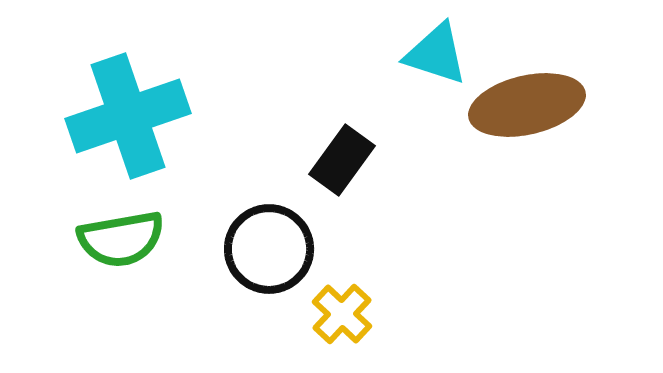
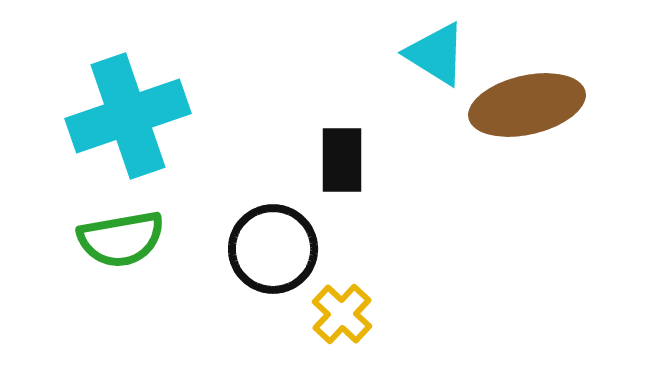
cyan triangle: rotated 14 degrees clockwise
black rectangle: rotated 36 degrees counterclockwise
black circle: moved 4 px right
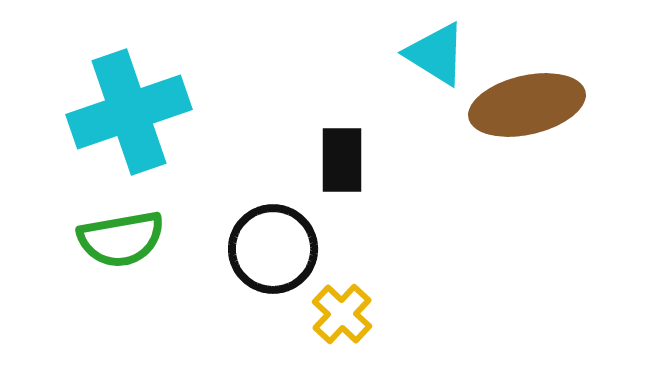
cyan cross: moved 1 px right, 4 px up
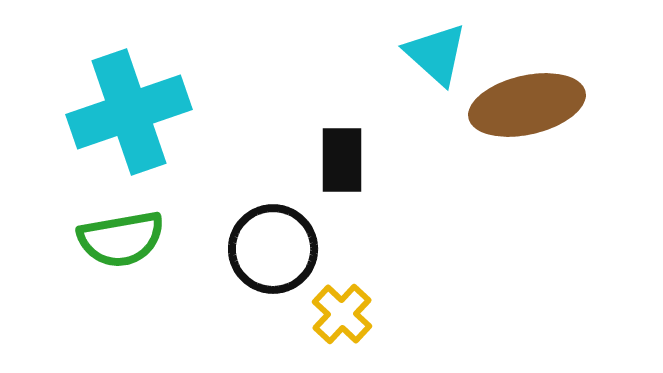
cyan triangle: rotated 10 degrees clockwise
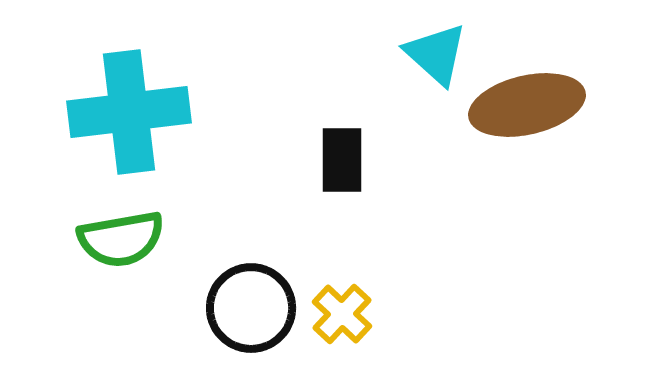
cyan cross: rotated 12 degrees clockwise
black circle: moved 22 px left, 59 px down
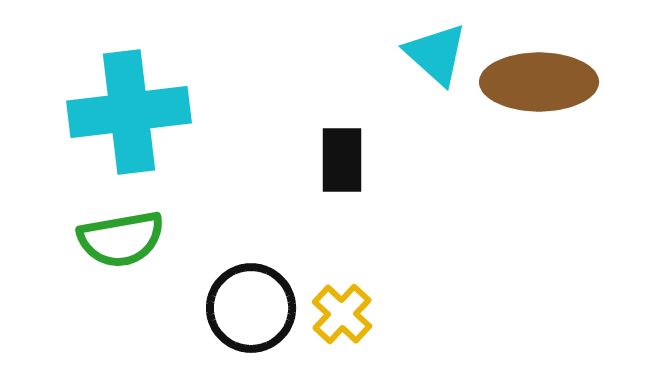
brown ellipse: moved 12 px right, 23 px up; rotated 13 degrees clockwise
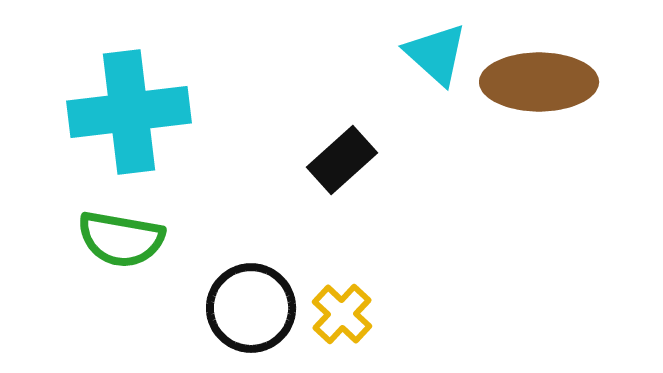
black rectangle: rotated 48 degrees clockwise
green semicircle: rotated 20 degrees clockwise
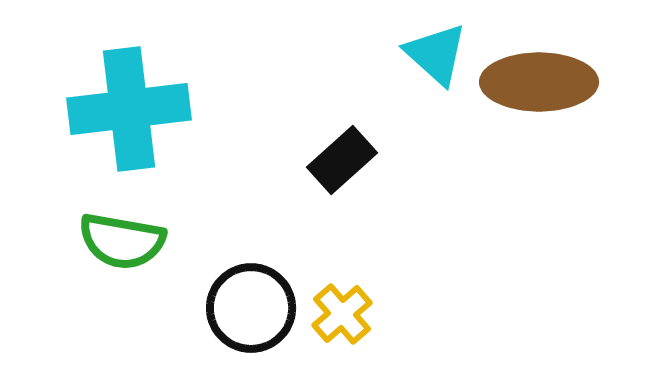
cyan cross: moved 3 px up
green semicircle: moved 1 px right, 2 px down
yellow cross: rotated 6 degrees clockwise
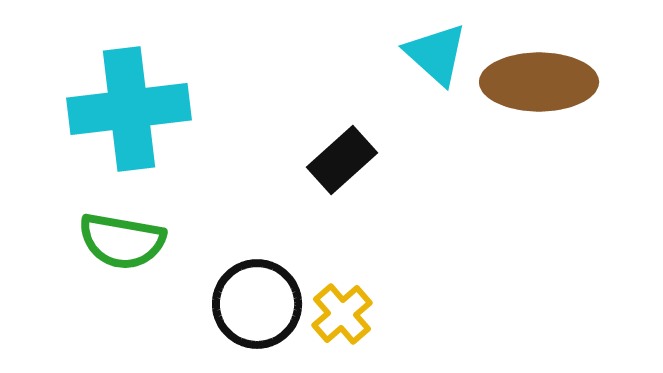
black circle: moved 6 px right, 4 px up
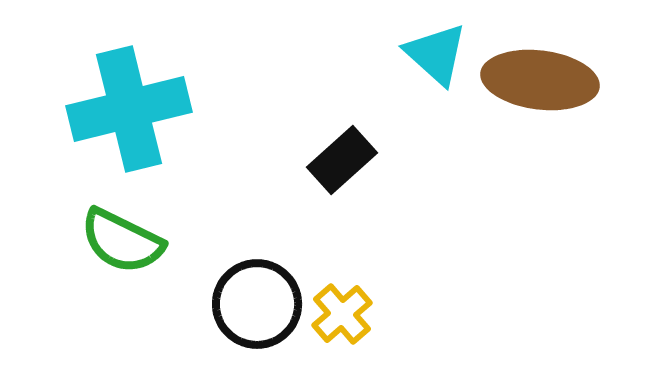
brown ellipse: moved 1 px right, 2 px up; rotated 7 degrees clockwise
cyan cross: rotated 7 degrees counterclockwise
green semicircle: rotated 16 degrees clockwise
